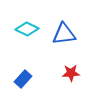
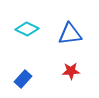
blue triangle: moved 6 px right
red star: moved 2 px up
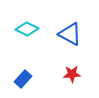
blue triangle: rotated 35 degrees clockwise
red star: moved 1 px right, 3 px down
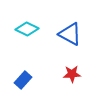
blue rectangle: moved 1 px down
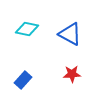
cyan diamond: rotated 15 degrees counterclockwise
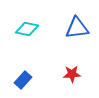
blue triangle: moved 7 px right, 6 px up; rotated 35 degrees counterclockwise
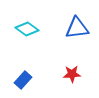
cyan diamond: rotated 25 degrees clockwise
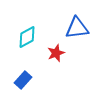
cyan diamond: moved 8 px down; rotated 65 degrees counterclockwise
red star: moved 16 px left, 21 px up; rotated 18 degrees counterclockwise
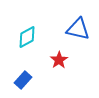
blue triangle: moved 1 px right, 1 px down; rotated 20 degrees clockwise
red star: moved 3 px right, 7 px down; rotated 12 degrees counterclockwise
